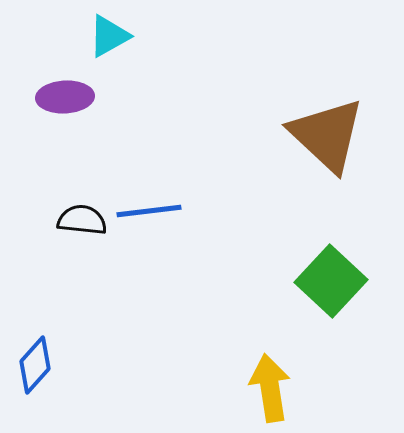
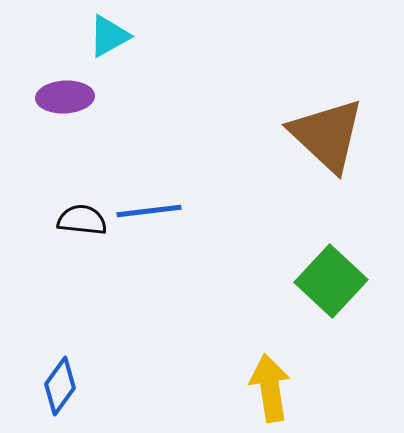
blue diamond: moved 25 px right, 21 px down; rotated 6 degrees counterclockwise
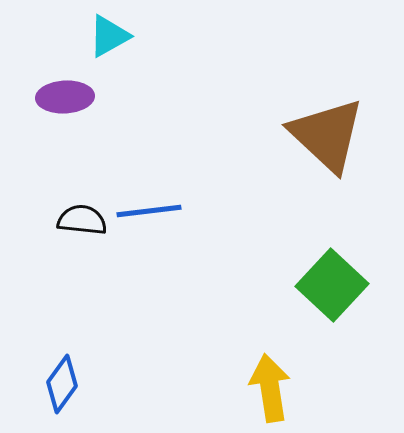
green square: moved 1 px right, 4 px down
blue diamond: moved 2 px right, 2 px up
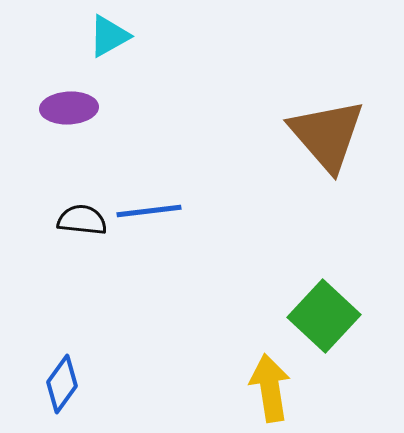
purple ellipse: moved 4 px right, 11 px down
brown triangle: rotated 6 degrees clockwise
green square: moved 8 px left, 31 px down
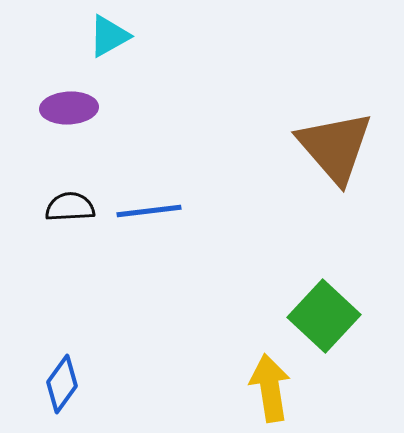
brown triangle: moved 8 px right, 12 px down
black semicircle: moved 12 px left, 13 px up; rotated 9 degrees counterclockwise
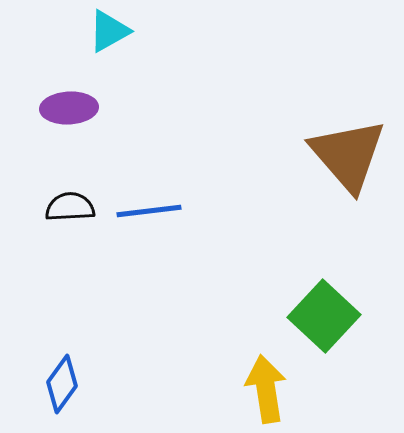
cyan triangle: moved 5 px up
brown triangle: moved 13 px right, 8 px down
yellow arrow: moved 4 px left, 1 px down
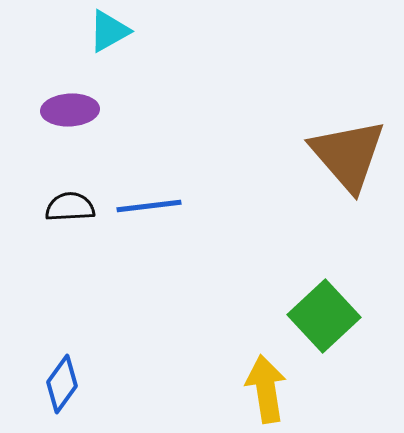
purple ellipse: moved 1 px right, 2 px down
blue line: moved 5 px up
green square: rotated 4 degrees clockwise
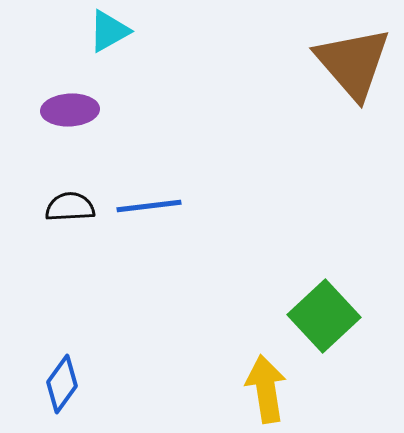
brown triangle: moved 5 px right, 92 px up
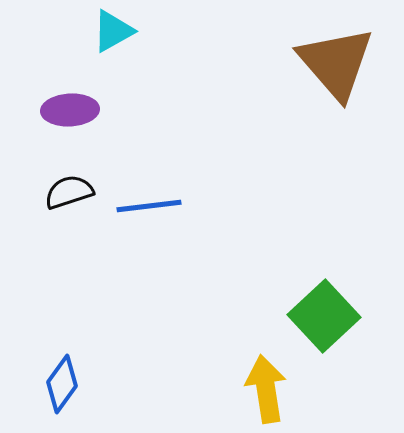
cyan triangle: moved 4 px right
brown triangle: moved 17 px left
black semicircle: moved 1 px left, 15 px up; rotated 15 degrees counterclockwise
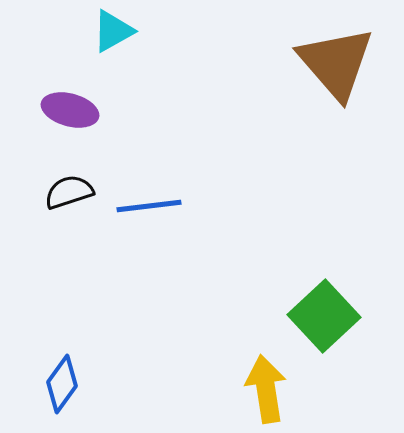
purple ellipse: rotated 18 degrees clockwise
